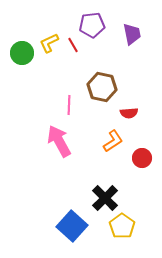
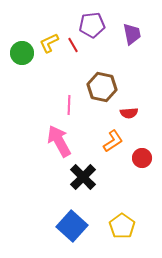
black cross: moved 22 px left, 21 px up
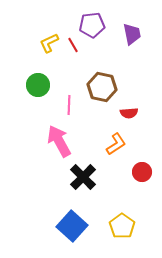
green circle: moved 16 px right, 32 px down
orange L-shape: moved 3 px right, 3 px down
red circle: moved 14 px down
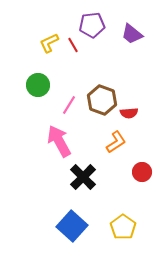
purple trapezoid: rotated 140 degrees clockwise
brown hexagon: moved 13 px down; rotated 8 degrees clockwise
pink line: rotated 30 degrees clockwise
orange L-shape: moved 2 px up
yellow pentagon: moved 1 px right, 1 px down
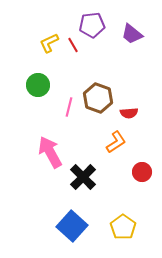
brown hexagon: moved 4 px left, 2 px up
pink line: moved 2 px down; rotated 18 degrees counterclockwise
pink arrow: moved 9 px left, 11 px down
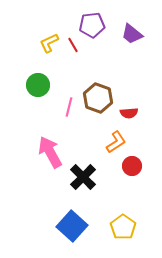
red circle: moved 10 px left, 6 px up
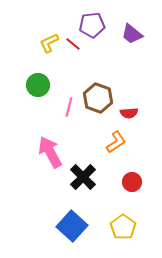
red line: moved 1 px up; rotated 21 degrees counterclockwise
red circle: moved 16 px down
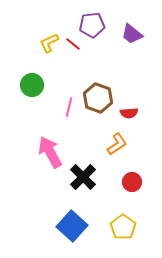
green circle: moved 6 px left
orange L-shape: moved 1 px right, 2 px down
